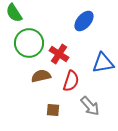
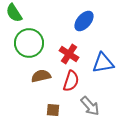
red cross: moved 10 px right
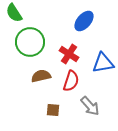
green circle: moved 1 px right, 1 px up
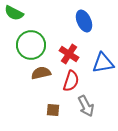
green semicircle: rotated 30 degrees counterclockwise
blue ellipse: rotated 65 degrees counterclockwise
green circle: moved 1 px right, 3 px down
brown semicircle: moved 3 px up
gray arrow: moved 4 px left; rotated 15 degrees clockwise
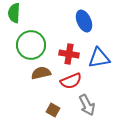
green semicircle: rotated 66 degrees clockwise
red cross: rotated 24 degrees counterclockwise
blue triangle: moved 4 px left, 5 px up
red semicircle: rotated 50 degrees clockwise
gray arrow: moved 1 px right, 1 px up
brown square: rotated 24 degrees clockwise
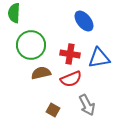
blue ellipse: rotated 15 degrees counterclockwise
red cross: moved 1 px right
red semicircle: moved 2 px up
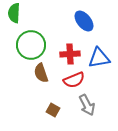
red cross: rotated 12 degrees counterclockwise
brown semicircle: rotated 96 degrees counterclockwise
red semicircle: moved 3 px right, 1 px down
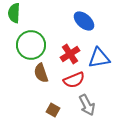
blue ellipse: rotated 10 degrees counterclockwise
red cross: rotated 30 degrees counterclockwise
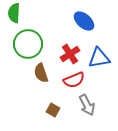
green circle: moved 3 px left, 1 px up
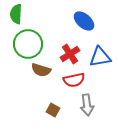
green semicircle: moved 2 px right, 1 px down
blue triangle: moved 1 px right, 1 px up
brown semicircle: moved 3 px up; rotated 54 degrees counterclockwise
red semicircle: rotated 10 degrees clockwise
gray arrow: rotated 20 degrees clockwise
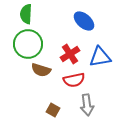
green semicircle: moved 10 px right
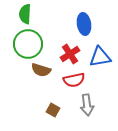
green semicircle: moved 1 px left
blue ellipse: moved 3 px down; rotated 40 degrees clockwise
